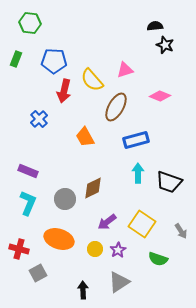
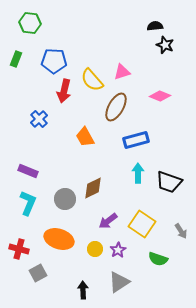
pink triangle: moved 3 px left, 2 px down
purple arrow: moved 1 px right, 1 px up
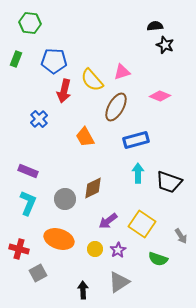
gray arrow: moved 5 px down
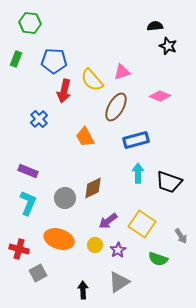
black star: moved 3 px right, 1 px down
gray circle: moved 1 px up
yellow circle: moved 4 px up
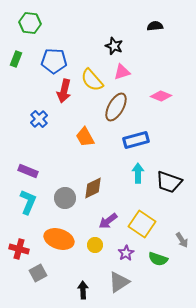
black star: moved 54 px left
pink diamond: moved 1 px right
cyan L-shape: moved 1 px up
gray arrow: moved 1 px right, 4 px down
purple star: moved 8 px right, 3 px down
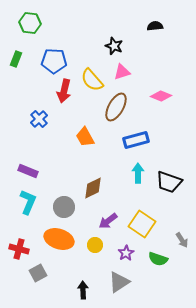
gray circle: moved 1 px left, 9 px down
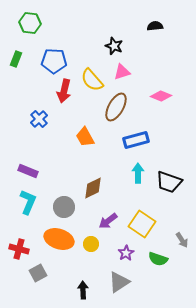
yellow circle: moved 4 px left, 1 px up
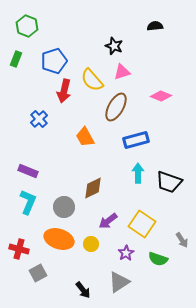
green hexagon: moved 3 px left, 3 px down; rotated 15 degrees clockwise
blue pentagon: rotated 20 degrees counterclockwise
black arrow: rotated 144 degrees clockwise
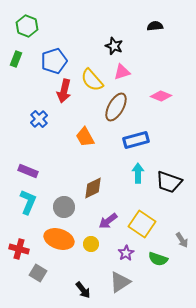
gray square: rotated 30 degrees counterclockwise
gray triangle: moved 1 px right
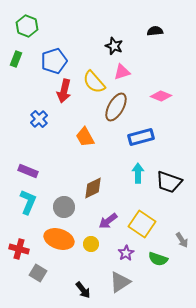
black semicircle: moved 5 px down
yellow semicircle: moved 2 px right, 2 px down
blue rectangle: moved 5 px right, 3 px up
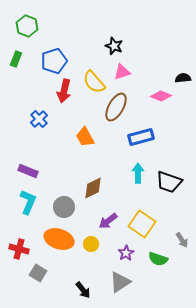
black semicircle: moved 28 px right, 47 px down
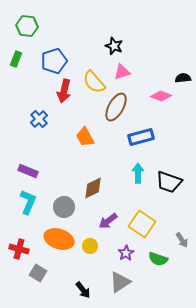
green hexagon: rotated 15 degrees counterclockwise
yellow circle: moved 1 px left, 2 px down
